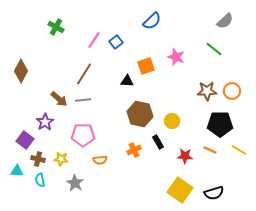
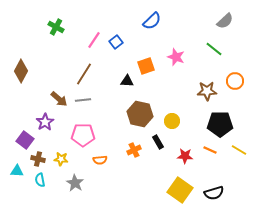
orange circle: moved 3 px right, 10 px up
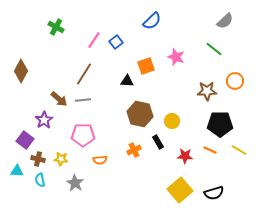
purple star: moved 1 px left, 2 px up
yellow square: rotated 15 degrees clockwise
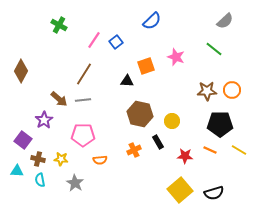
green cross: moved 3 px right, 2 px up
orange circle: moved 3 px left, 9 px down
purple square: moved 2 px left
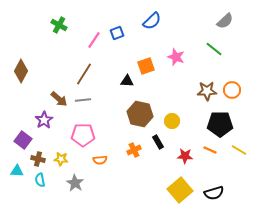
blue square: moved 1 px right, 9 px up; rotated 16 degrees clockwise
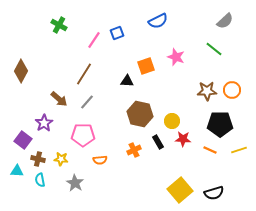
blue semicircle: moved 6 px right; rotated 18 degrees clockwise
gray line: moved 4 px right, 2 px down; rotated 42 degrees counterclockwise
purple star: moved 3 px down
yellow line: rotated 49 degrees counterclockwise
red star: moved 2 px left, 17 px up
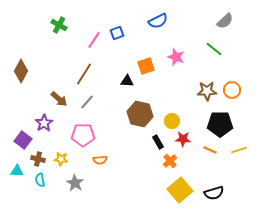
orange cross: moved 36 px right, 11 px down; rotated 16 degrees counterclockwise
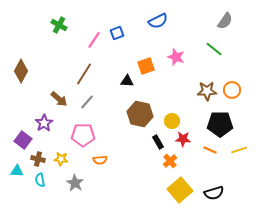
gray semicircle: rotated 12 degrees counterclockwise
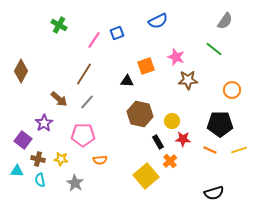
brown star: moved 19 px left, 11 px up
yellow square: moved 34 px left, 14 px up
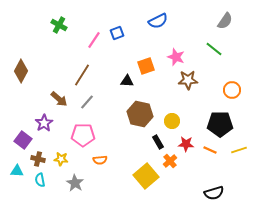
brown line: moved 2 px left, 1 px down
red star: moved 3 px right, 5 px down
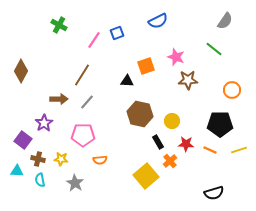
brown arrow: rotated 42 degrees counterclockwise
